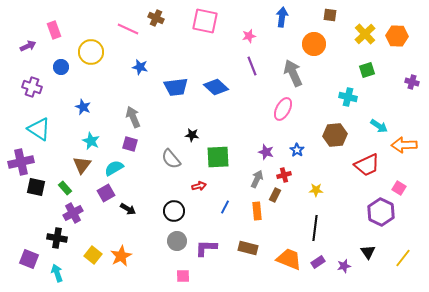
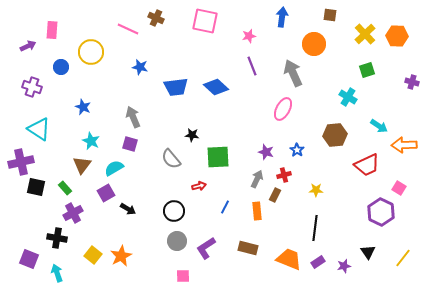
pink rectangle at (54, 30): moved 2 px left; rotated 24 degrees clockwise
cyan cross at (348, 97): rotated 18 degrees clockwise
purple L-shape at (206, 248): rotated 35 degrees counterclockwise
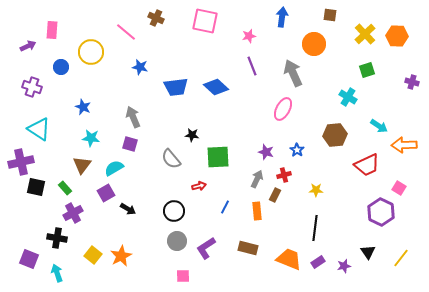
pink line at (128, 29): moved 2 px left, 3 px down; rotated 15 degrees clockwise
cyan star at (91, 141): moved 3 px up; rotated 18 degrees counterclockwise
yellow line at (403, 258): moved 2 px left
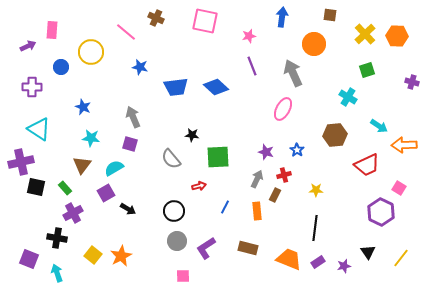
purple cross at (32, 87): rotated 18 degrees counterclockwise
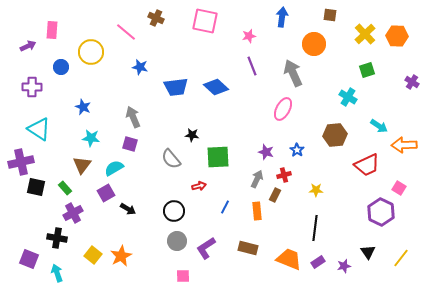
purple cross at (412, 82): rotated 16 degrees clockwise
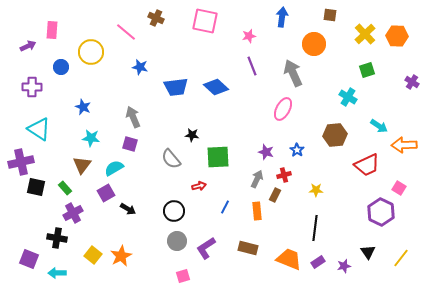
cyan arrow at (57, 273): rotated 72 degrees counterclockwise
pink square at (183, 276): rotated 16 degrees counterclockwise
